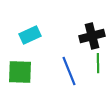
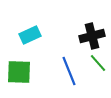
green line: rotated 42 degrees counterclockwise
green square: moved 1 px left
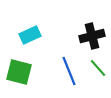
green line: moved 5 px down
green square: rotated 12 degrees clockwise
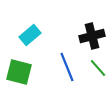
cyan rectangle: rotated 15 degrees counterclockwise
blue line: moved 2 px left, 4 px up
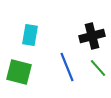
cyan rectangle: rotated 40 degrees counterclockwise
